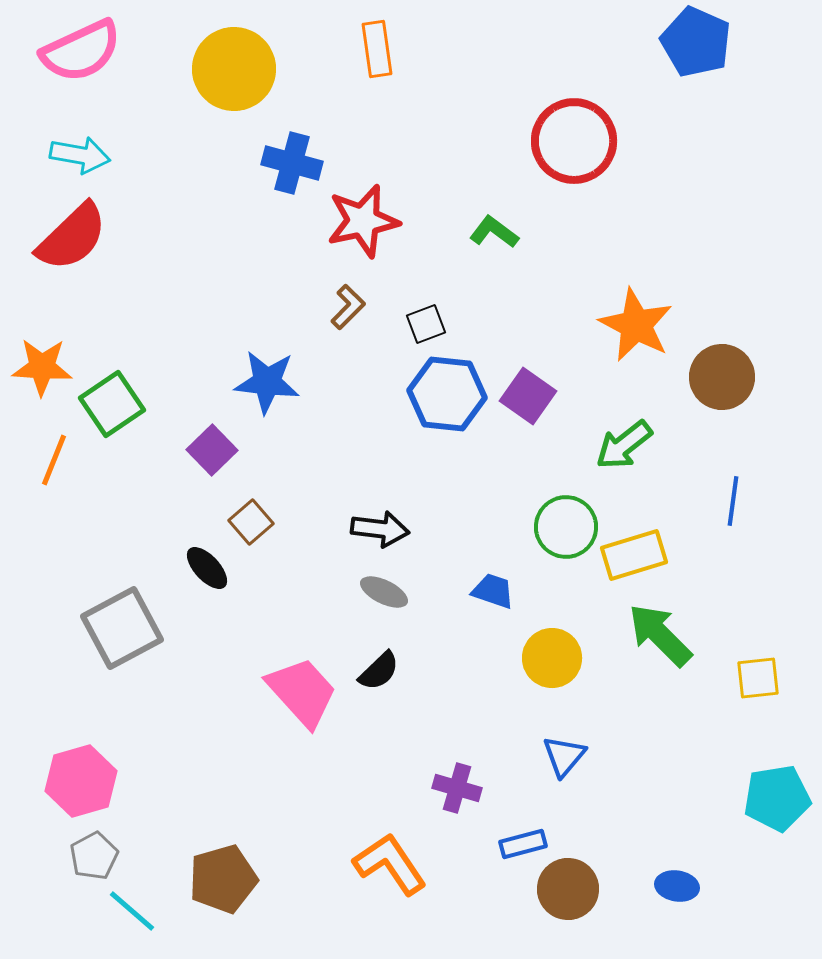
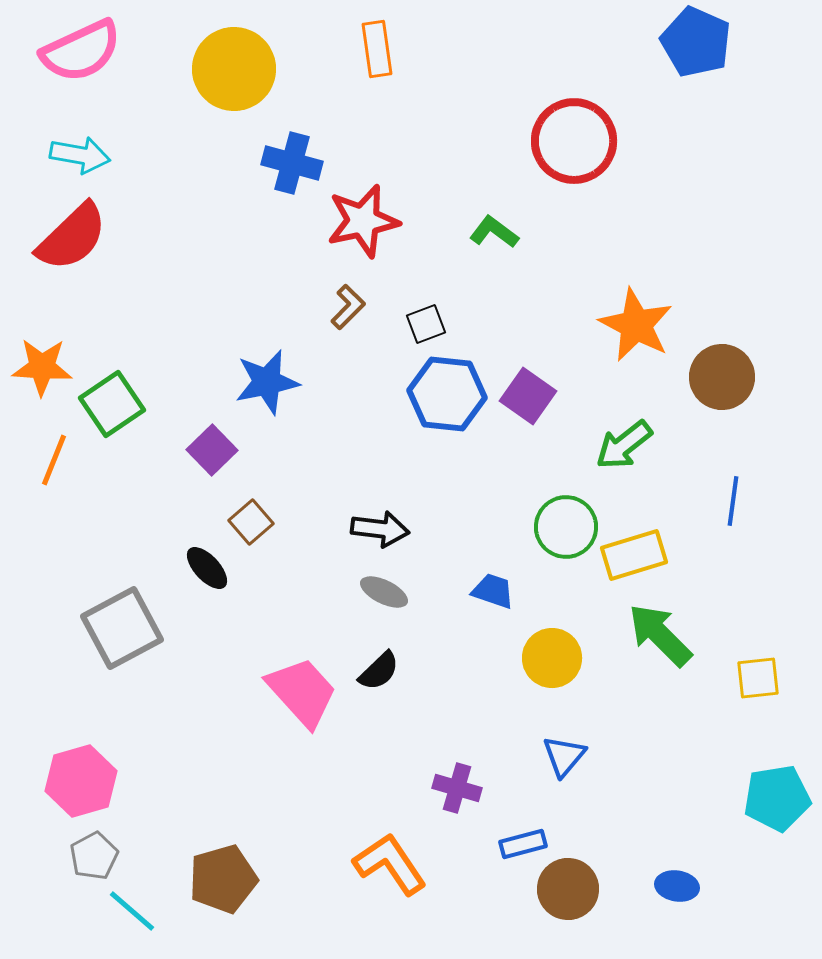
blue star at (267, 382): rotated 18 degrees counterclockwise
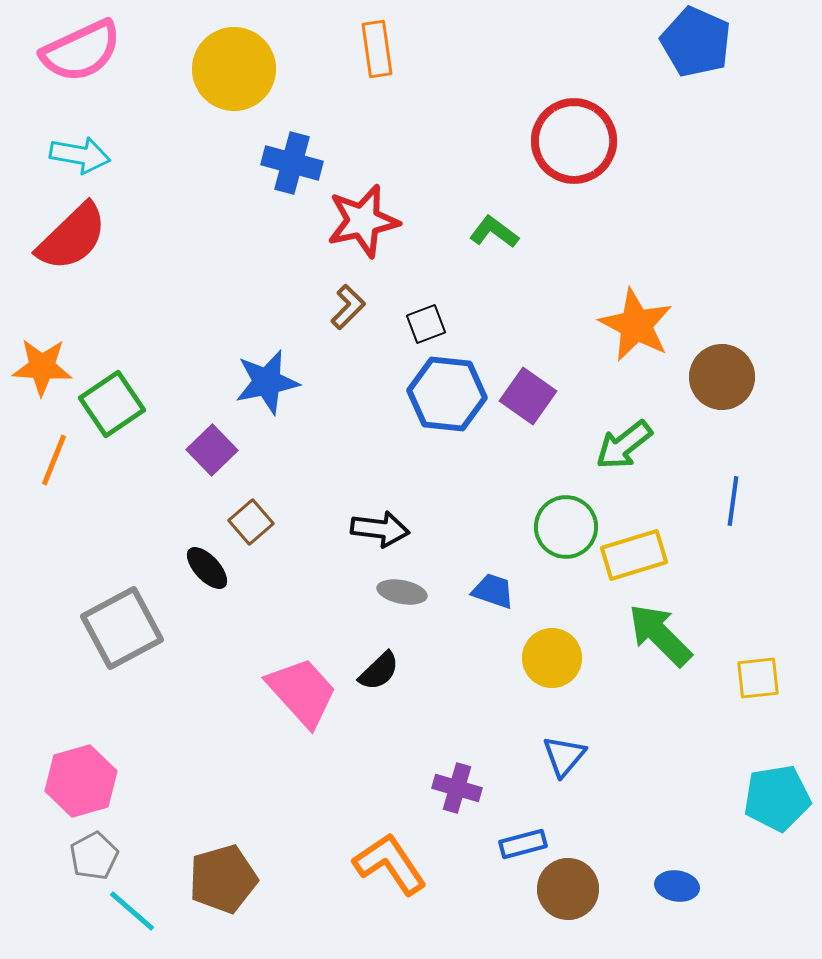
gray ellipse at (384, 592): moved 18 px right; rotated 15 degrees counterclockwise
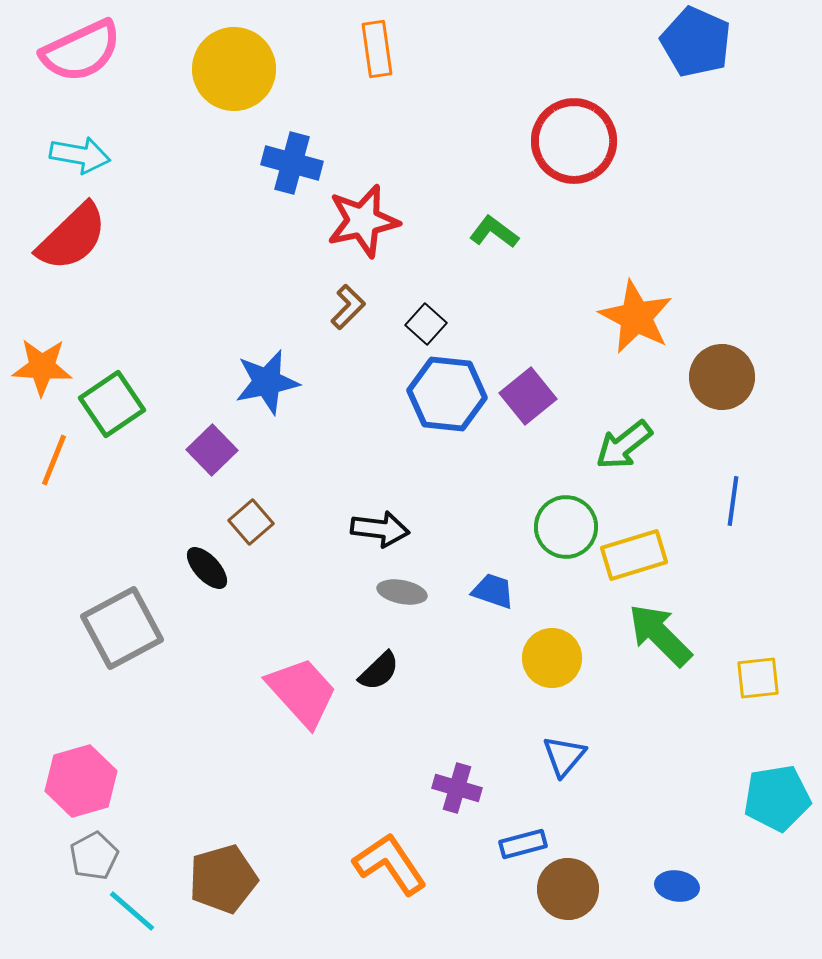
black square at (426, 324): rotated 27 degrees counterclockwise
orange star at (636, 325): moved 8 px up
purple square at (528, 396): rotated 16 degrees clockwise
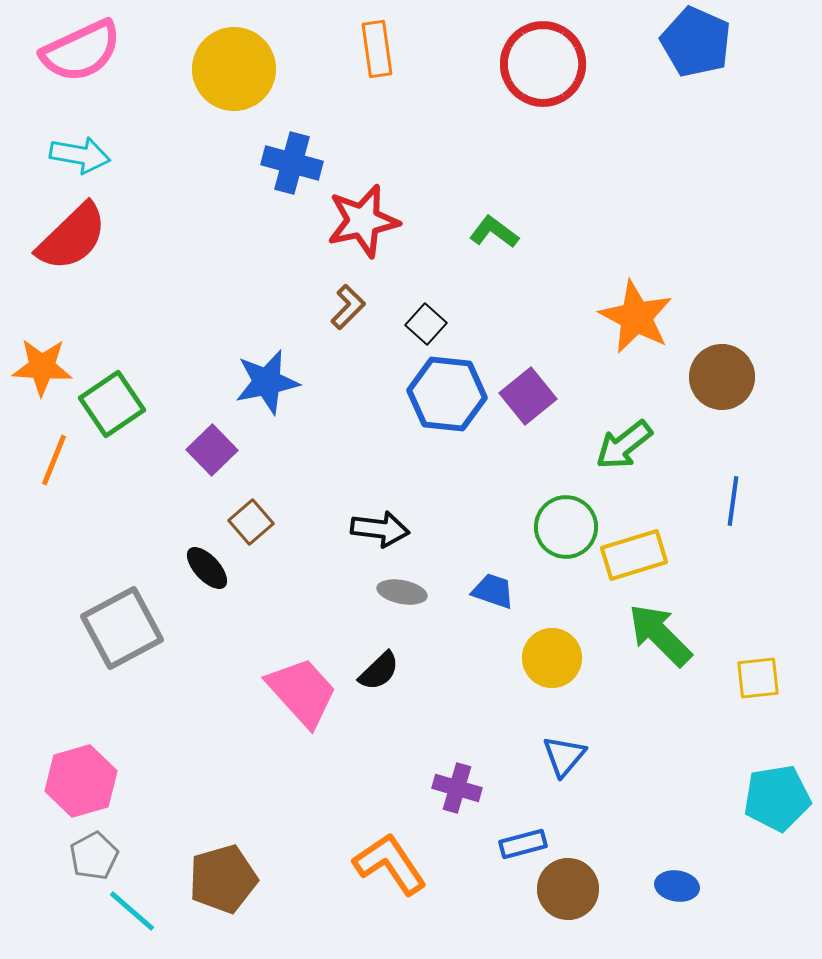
red circle at (574, 141): moved 31 px left, 77 px up
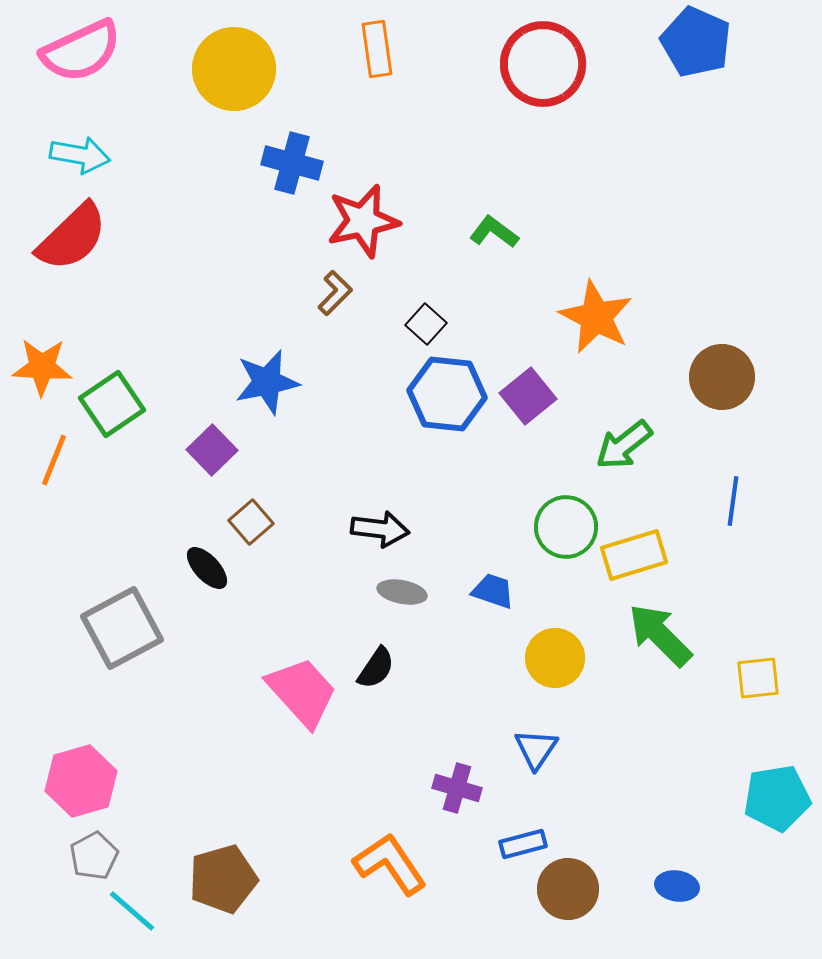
brown L-shape at (348, 307): moved 13 px left, 14 px up
orange star at (636, 317): moved 40 px left
yellow circle at (552, 658): moved 3 px right
black semicircle at (379, 671): moved 3 px left, 3 px up; rotated 12 degrees counterclockwise
blue triangle at (564, 756): moved 28 px left, 7 px up; rotated 6 degrees counterclockwise
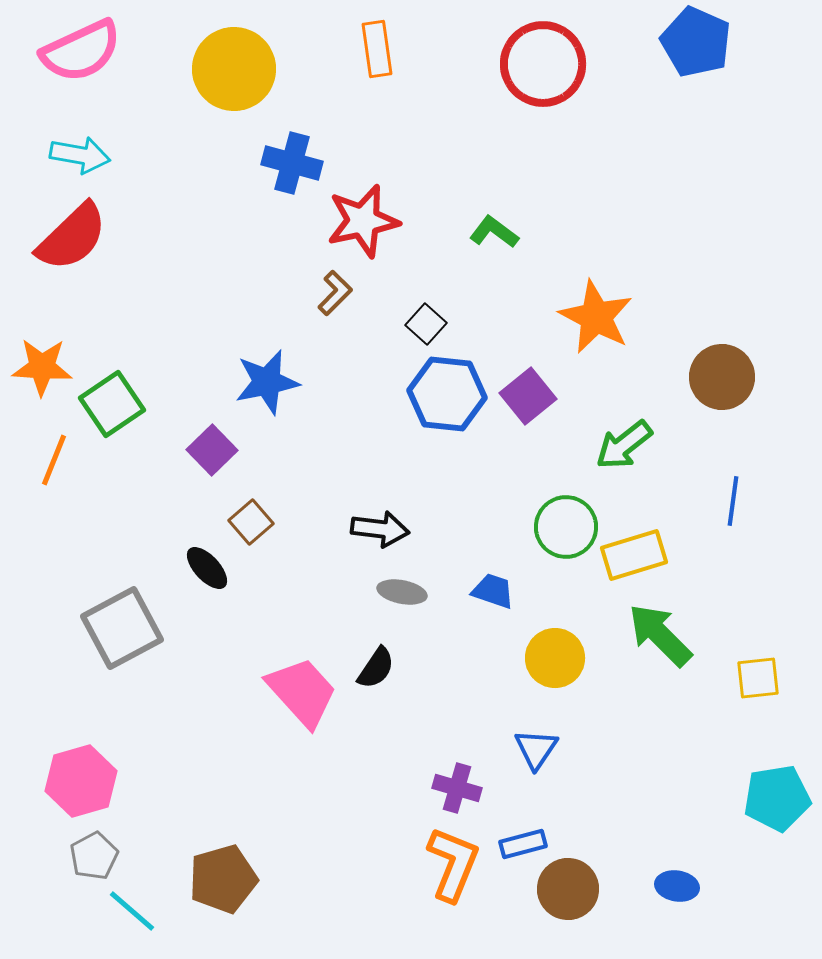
orange L-shape at (390, 864): moved 63 px right; rotated 56 degrees clockwise
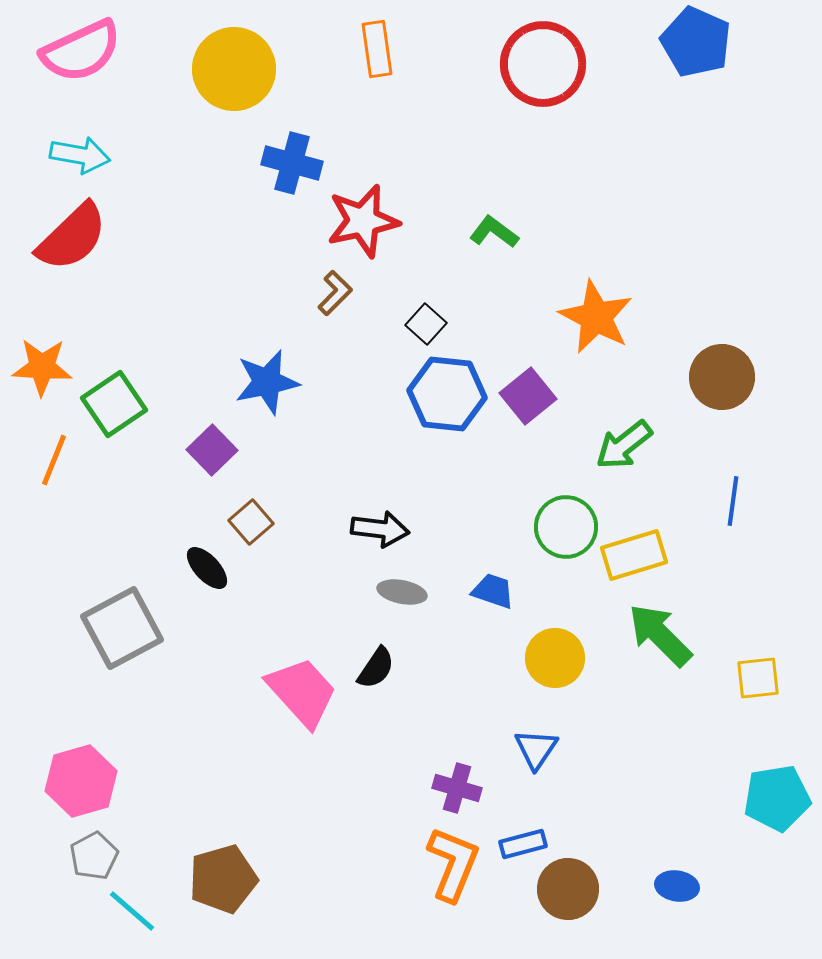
green square at (112, 404): moved 2 px right
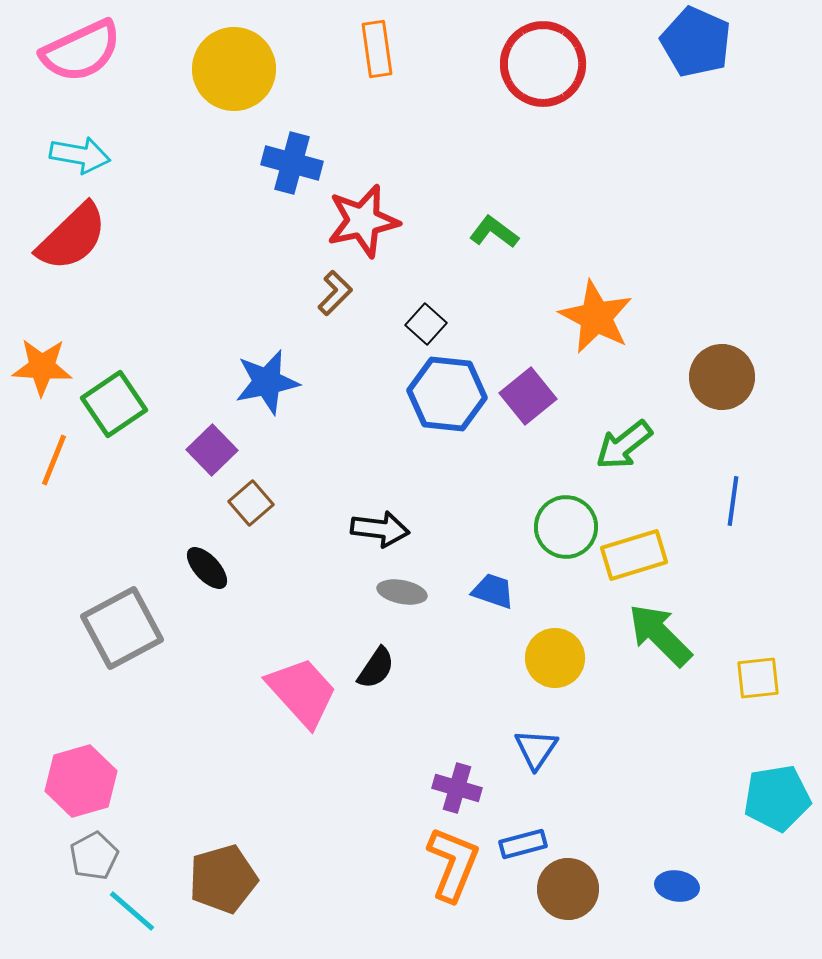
brown square at (251, 522): moved 19 px up
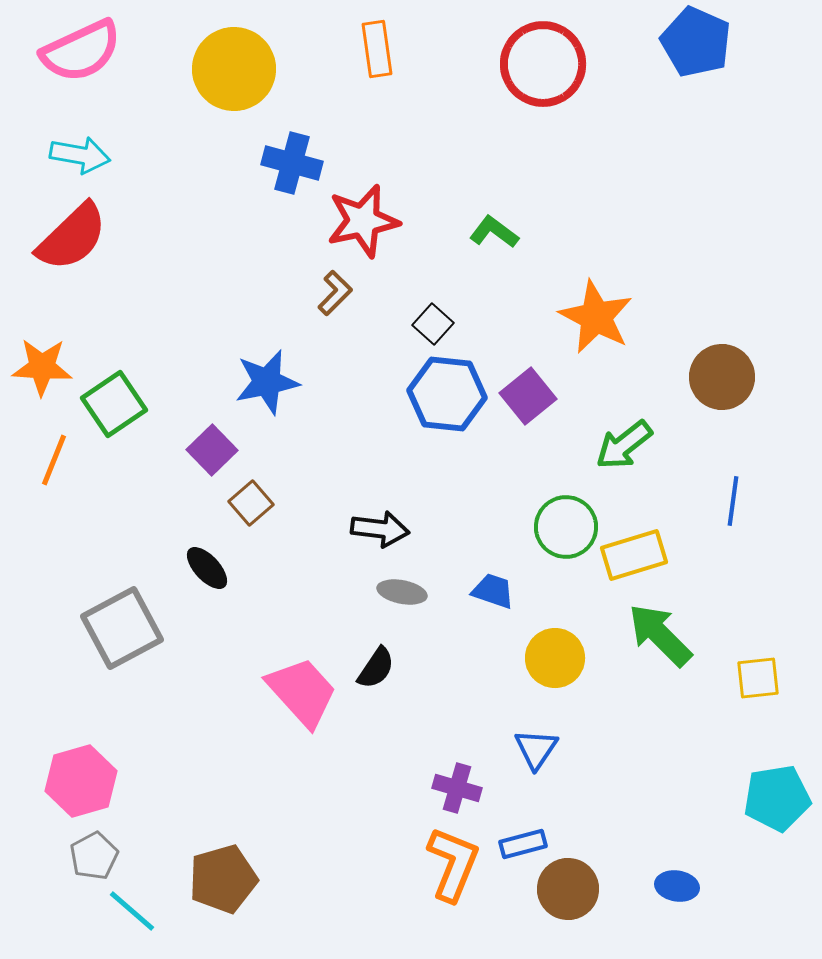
black square at (426, 324): moved 7 px right
